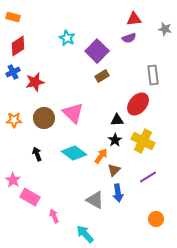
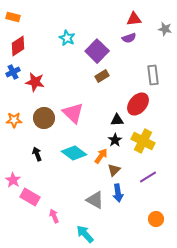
red star: rotated 24 degrees clockwise
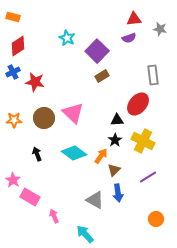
gray star: moved 5 px left
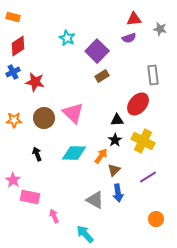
cyan diamond: rotated 35 degrees counterclockwise
pink rectangle: rotated 18 degrees counterclockwise
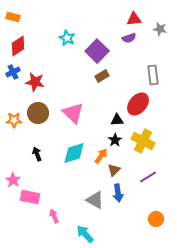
brown circle: moved 6 px left, 5 px up
cyan diamond: rotated 20 degrees counterclockwise
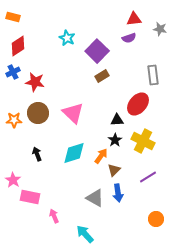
gray triangle: moved 2 px up
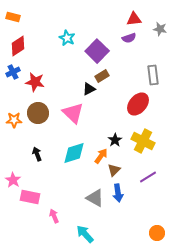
black triangle: moved 28 px left, 31 px up; rotated 24 degrees counterclockwise
orange circle: moved 1 px right, 14 px down
